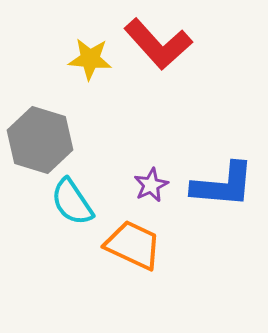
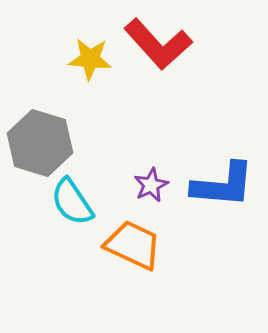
gray hexagon: moved 3 px down
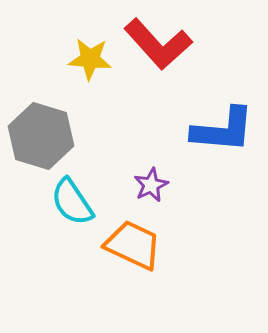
gray hexagon: moved 1 px right, 7 px up
blue L-shape: moved 55 px up
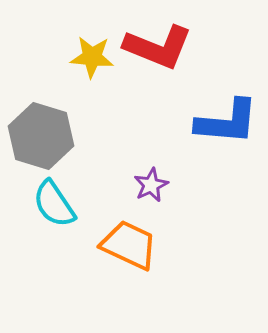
red L-shape: moved 3 px down; rotated 26 degrees counterclockwise
yellow star: moved 2 px right, 2 px up
blue L-shape: moved 4 px right, 8 px up
cyan semicircle: moved 18 px left, 2 px down
orange trapezoid: moved 4 px left
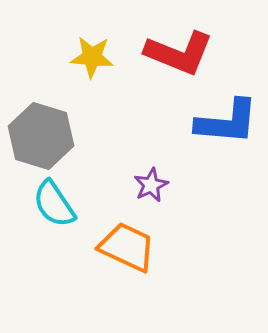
red L-shape: moved 21 px right, 6 px down
orange trapezoid: moved 2 px left, 2 px down
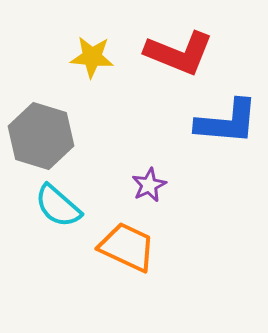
purple star: moved 2 px left
cyan semicircle: moved 4 px right, 2 px down; rotated 15 degrees counterclockwise
